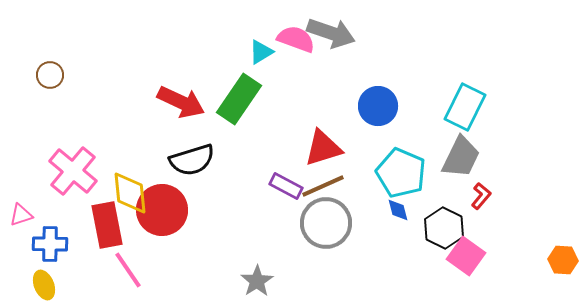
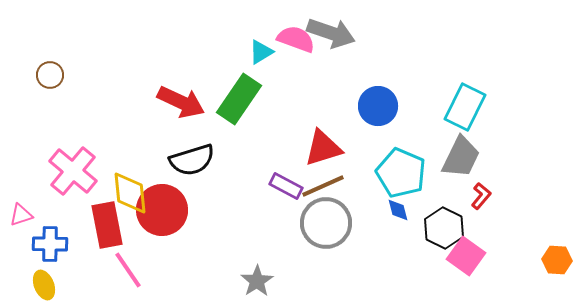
orange hexagon: moved 6 px left
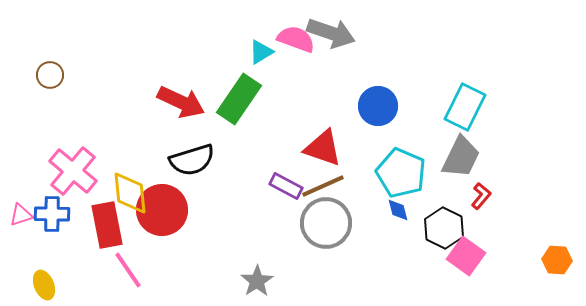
red triangle: rotated 36 degrees clockwise
blue cross: moved 2 px right, 30 px up
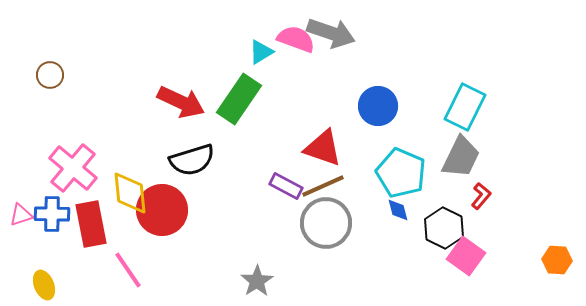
pink cross: moved 3 px up
red rectangle: moved 16 px left, 1 px up
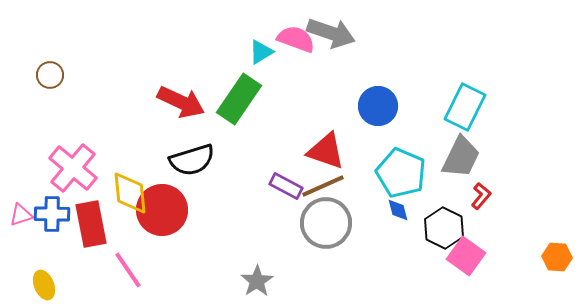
red triangle: moved 3 px right, 3 px down
orange hexagon: moved 3 px up
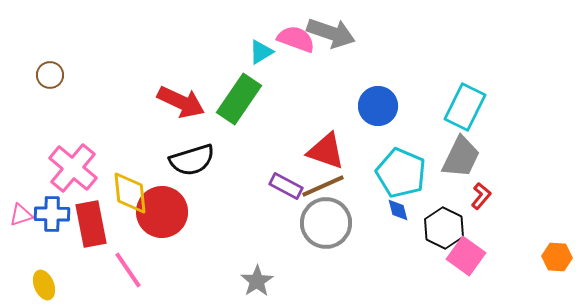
red circle: moved 2 px down
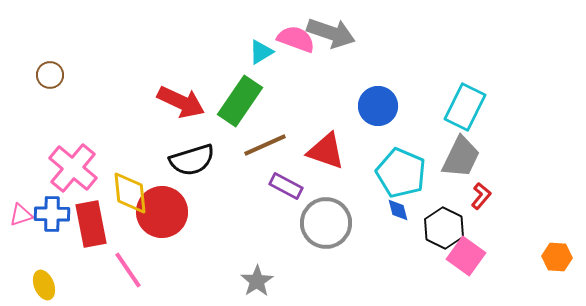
green rectangle: moved 1 px right, 2 px down
brown line: moved 58 px left, 41 px up
